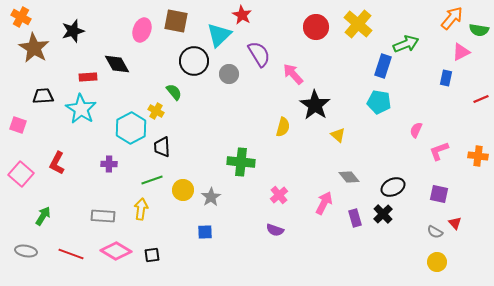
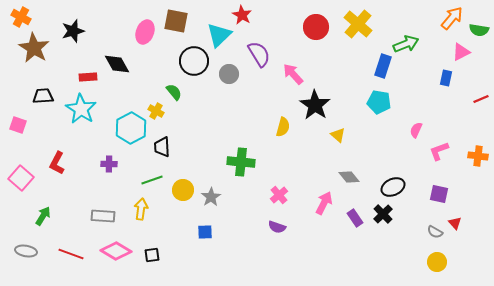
pink ellipse at (142, 30): moved 3 px right, 2 px down
pink square at (21, 174): moved 4 px down
purple rectangle at (355, 218): rotated 18 degrees counterclockwise
purple semicircle at (275, 230): moved 2 px right, 3 px up
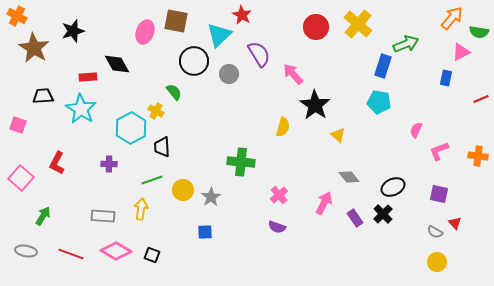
orange cross at (21, 17): moved 4 px left, 1 px up
green semicircle at (479, 30): moved 2 px down
black square at (152, 255): rotated 28 degrees clockwise
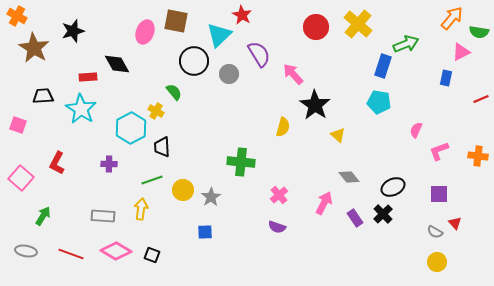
purple square at (439, 194): rotated 12 degrees counterclockwise
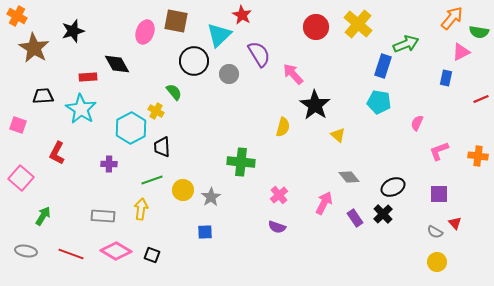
pink semicircle at (416, 130): moved 1 px right, 7 px up
red L-shape at (57, 163): moved 10 px up
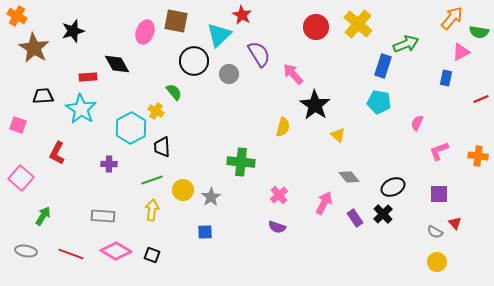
yellow arrow at (141, 209): moved 11 px right, 1 px down
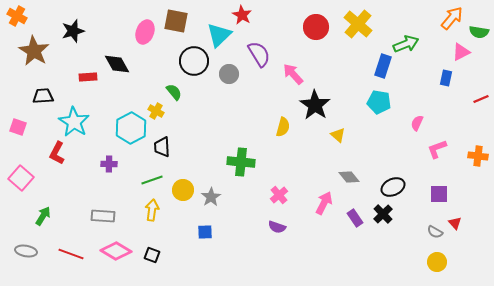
brown star at (34, 48): moved 3 px down
cyan star at (81, 109): moved 7 px left, 13 px down
pink square at (18, 125): moved 2 px down
pink L-shape at (439, 151): moved 2 px left, 2 px up
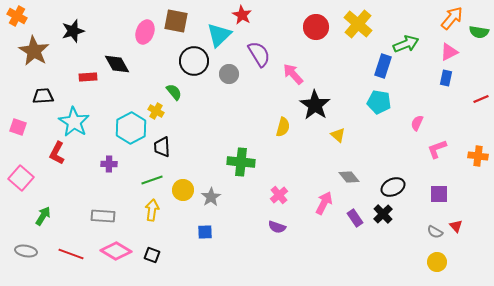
pink triangle at (461, 52): moved 12 px left
red triangle at (455, 223): moved 1 px right, 3 px down
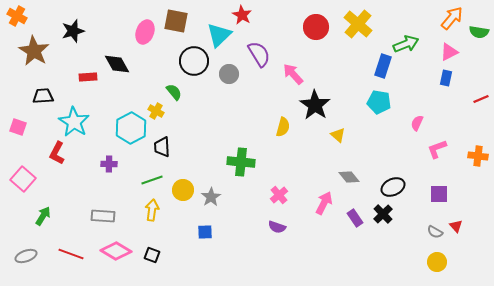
pink square at (21, 178): moved 2 px right, 1 px down
gray ellipse at (26, 251): moved 5 px down; rotated 30 degrees counterclockwise
